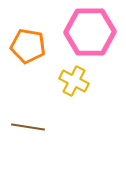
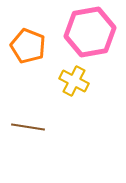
pink hexagon: rotated 9 degrees counterclockwise
orange pentagon: rotated 12 degrees clockwise
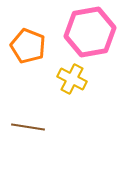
yellow cross: moved 2 px left, 2 px up
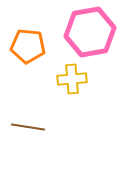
orange pentagon: rotated 16 degrees counterclockwise
yellow cross: rotated 32 degrees counterclockwise
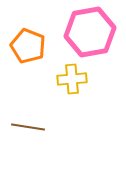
orange pentagon: rotated 16 degrees clockwise
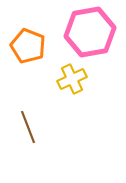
yellow cross: rotated 20 degrees counterclockwise
brown line: rotated 60 degrees clockwise
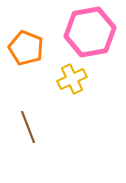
orange pentagon: moved 2 px left, 2 px down
